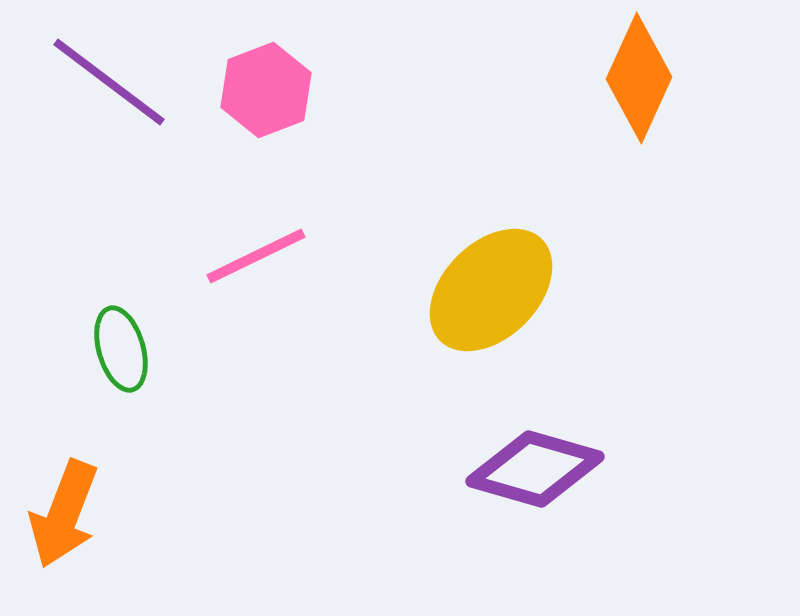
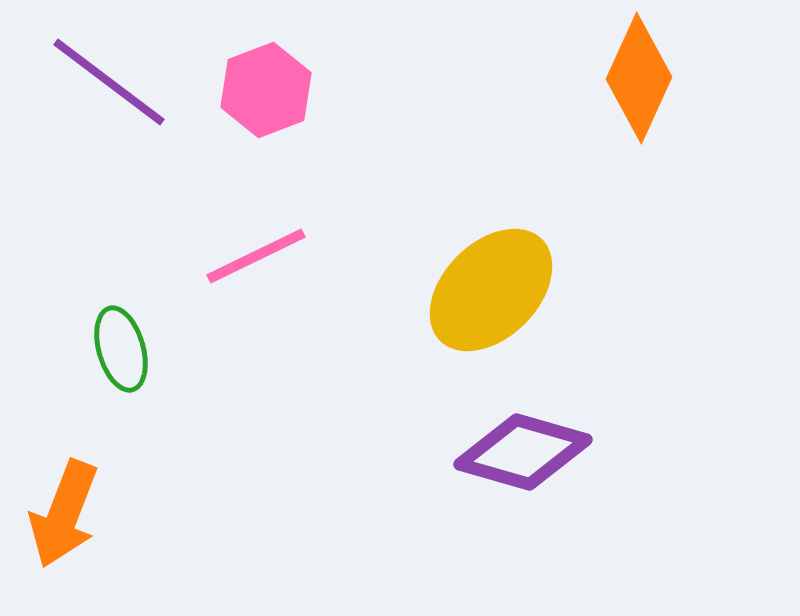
purple diamond: moved 12 px left, 17 px up
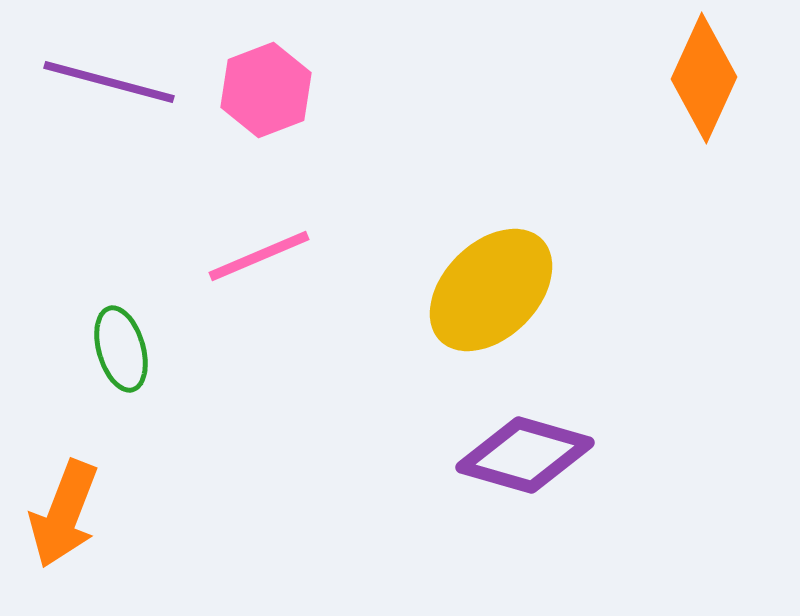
orange diamond: moved 65 px right
purple line: rotated 22 degrees counterclockwise
pink line: moved 3 px right; rotated 3 degrees clockwise
purple diamond: moved 2 px right, 3 px down
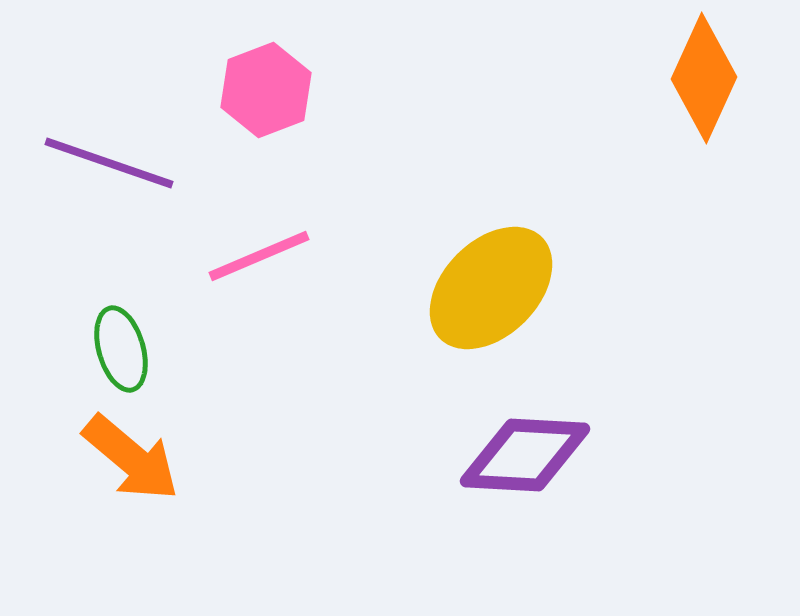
purple line: moved 81 px down; rotated 4 degrees clockwise
yellow ellipse: moved 2 px up
purple diamond: rotated 13 degrees counterclockwise
orange arrow: moved 67 px right, 56 px up; rotated 71 degrees counterclockwise
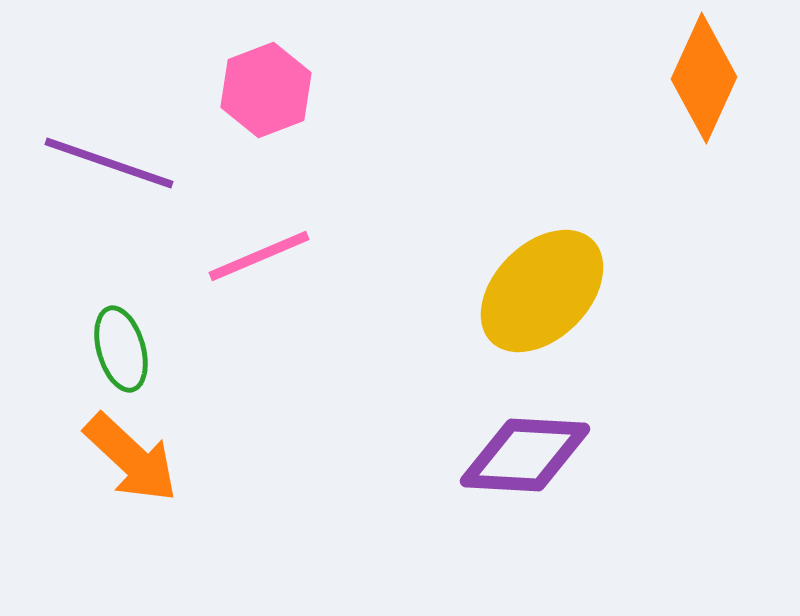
yellow ellipse: moved 51 px right, 3 px down
orange arrow: rotated 3 degrees clockwise
